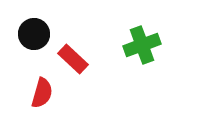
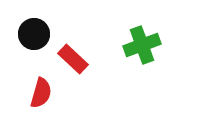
red semicircle: moved 1 px left
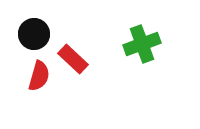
green cross: moved 1 px up
red semicircle: moved 2 px left, 17 px up
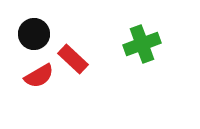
red semicircle: rotated 44 degrees clockwise
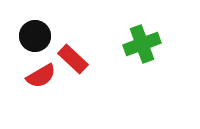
black circle: moved 1 px right, 2 px down
red semicircle: moved 2 px right
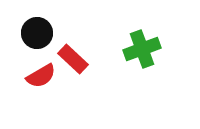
black circle: moved 2 px right, 3 px up
green cross: moved 5 px down
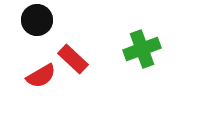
black circle: moved 13 px up
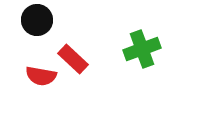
red semicircle: rotated 40 degrees clockwise
